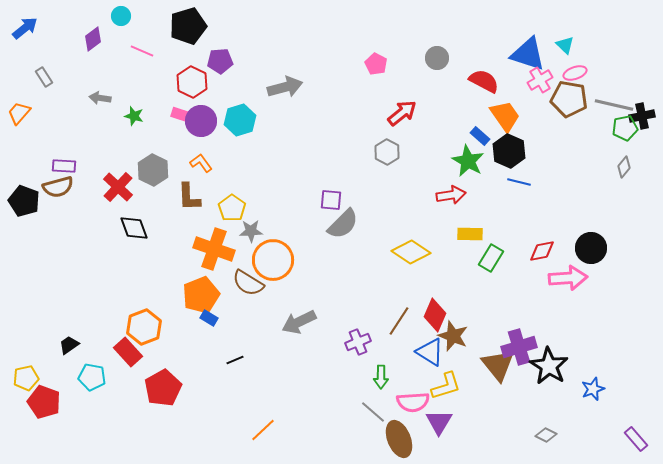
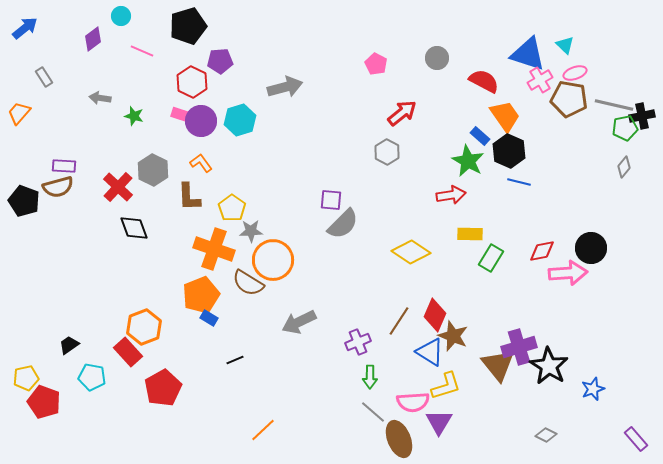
pink arrow at (568, 278): moved 5 px up
green arrow at (381, 377): moved 11 px left
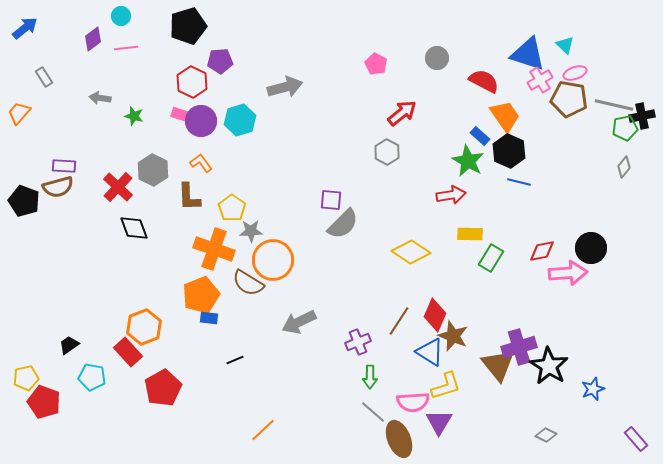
pink line at (142, 51): moved 16 px left, 3 px up; rotated 30 degrees counterclockwise
blue rectangle at (209, 318): rotated 24 degrees counterclockwise
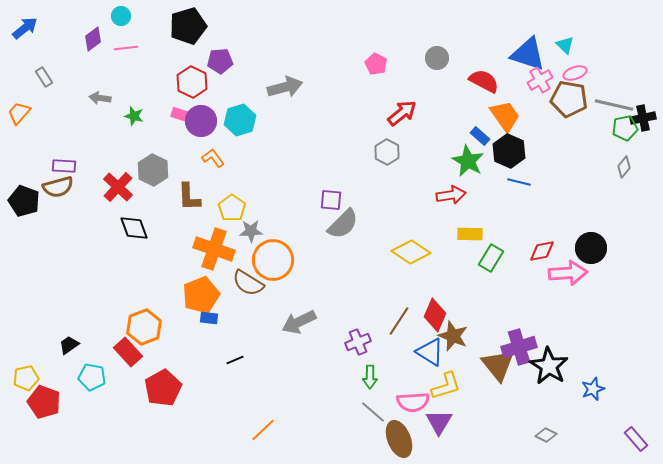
black cross at (642, 116): moved 1 px right, 2 px down
orange L-shape at (201, 163): moved 12 px right, 5 px up
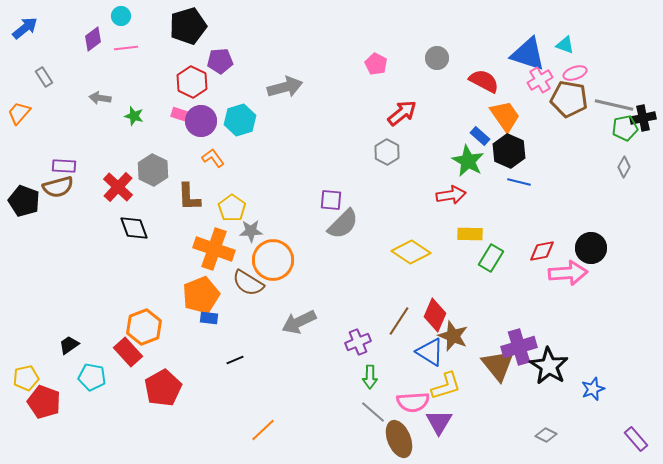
cyan triangle at (565, 45): rotated 24 degrees counterclockwise
gray diamond at (624, 167): rotated 10 degrees counterclockwise
